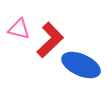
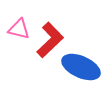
blue ellipse: moved 2 px down
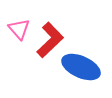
pink triangle: rotated 35 degrees clockwise
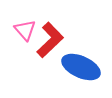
pink triangle: moved 6 px right, 1 px down
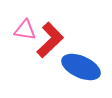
pink triangle: rotated 40 degrees counterclockwise
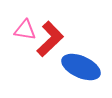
red L-shape: moved 1 px up
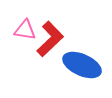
blue ellipse: moved 1 px right, 2 px up
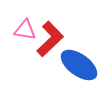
blue ellipse: moved 3 px left; rotated 12 degrees clockwise
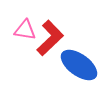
red L-shape: moved 1 px up
